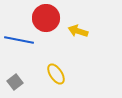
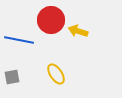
red circle: moved 5 px right, 2 px down
gray square: moved 3 px left, 5 px up; rotated 28 degrees clockwise
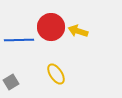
red circle: moved 7 px down
blue line: rotated 12 degrees counterclockwise
gray square: moved 1 px left, 5 px down; rotated 21 degrees counterclockwise
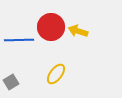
yellow ellipse: rotated 70 degrees clockwise
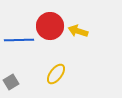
red circle: moved 1 px left, 1 px up
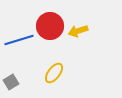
yellow arrow: rotated 36 degrees counterclockwise
blue line: rotated 16 degrees counterclockwise
yellow ellipse: moved 2 px left, 1 px up
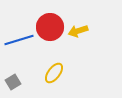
red circle: moved 1 px down
gray square: moved 2 px right
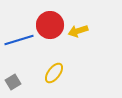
red circle: moved 2 px up
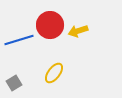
gray square: moved 1 px right, 1 px down
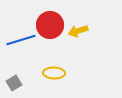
blue line: moved 2 px right
yellow ellipse: rotated 55 degrees clockwise
